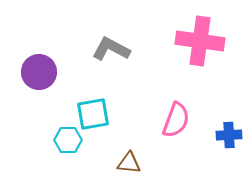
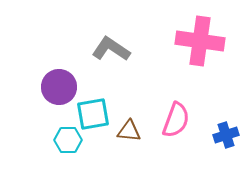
gray L-shape: rotated 6 degrees clockwise
purple circle: moved 20 px right, 15 px down
blue cross: moved 3 px left; rotated 15 degrees counterclockwise
brown triangle: moved 32 px up
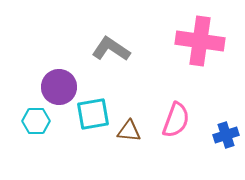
cyan hexagon: moved 32 px left, 19 px up
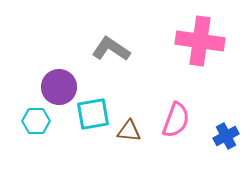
blue cross: moved 1 px down; rotated 10 degrees counterclockwise
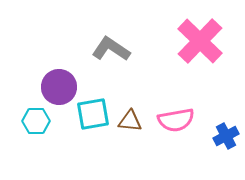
pink cross: rotated 36 degrees clockwise
pink semicircle: rotated 60 degrees clockwise
brown triangle: moved 1 px right, 10 px up
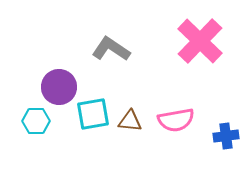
blue cross: rotated 20 degrees clockwise
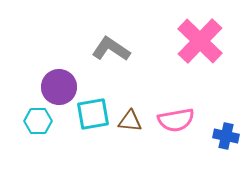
cyan hexagon: moved 2 px right
blue cross: rotated 20 degrees clockwise
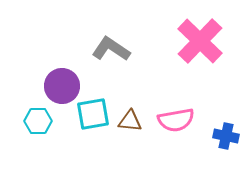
purple circle: moved 3 px right, 1 px up
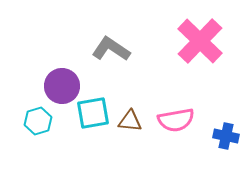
cyan square: moved 1 px up
cyan hexagon: rotated 16 degrees counterclockwise
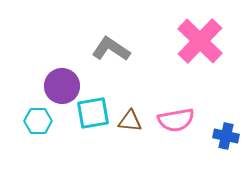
cyan hexagon: rotated 16 degrees clockwise
